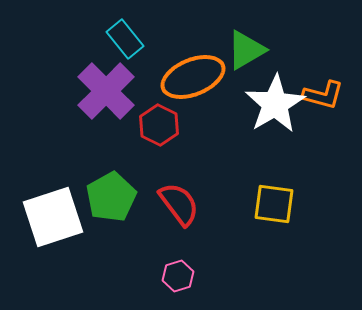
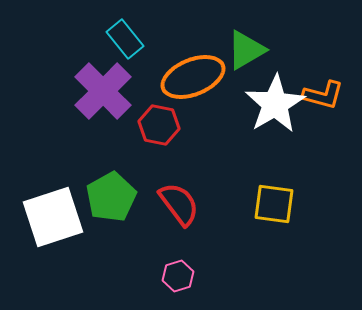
purple cross: moved 3 px left
red hexagon: rotated 15 degrees counterclockwise
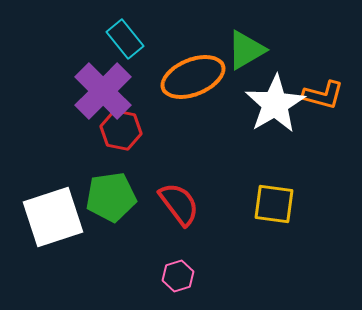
red hexagon: moved 38 px left, 5 px down
green pentagon: rotated 21 degrees clockwise
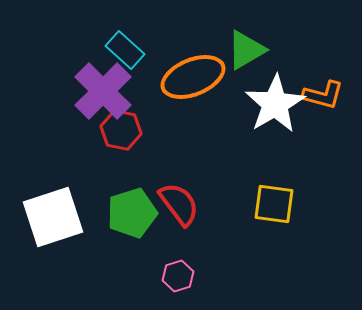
cyan rectangle: moved 11 px down; rotated 9 degrees counterclockwise
green pentagon: moved 21 px right, 16 px down; rotated 9 degrees counterclockwise
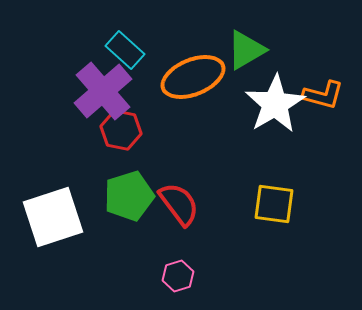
purple cross: rotated 4 degrees clockwise
green pentagon: moved 3 px left, 17 px up
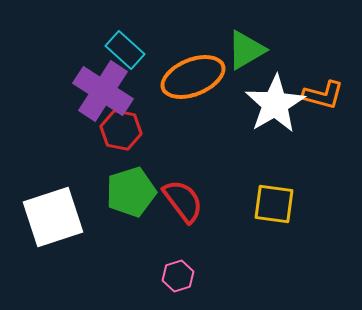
purple cross: rotated 16 degrees counterclockwise
green pentagon: moved 2 px right, 4 px up
red semicircle: moved 4 px right, 3 px up
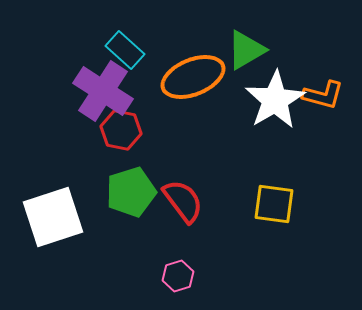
white star: moved 4 px up
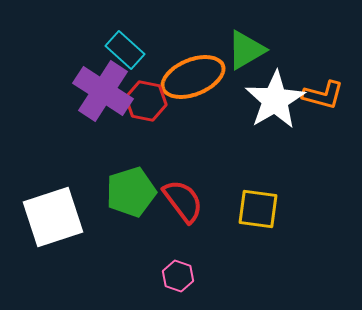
red hexagon: moved 25 px right, 29 px up
yellow square: moved 16 px left, 5 px down
pink hexagon: rotated 24 degrees counterclockwise
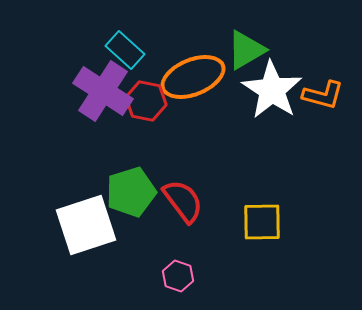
white star: moved 3 px left, 10 px up; rotated 8 degrees counterclockwise
yellow square: moved 4 px right, 13 px down; rotated 9 degrees counterclockwise
white square: moved 33 px right, 8 px down
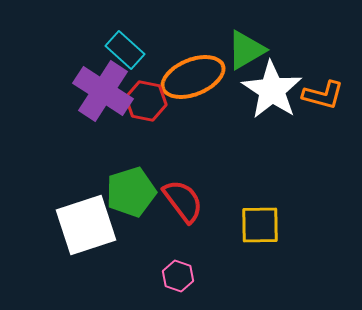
yellow square: moved 2 px left, 3 px down
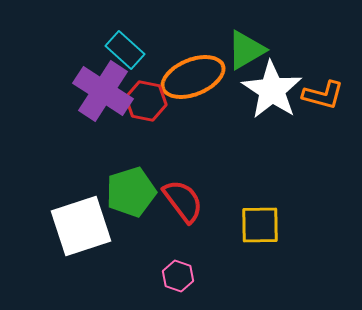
white square: moved 5 px left, 1 px down
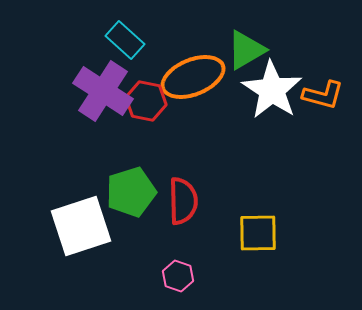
cyan rectangle: moved 10 px up
red semicircle: rotated 36 degrees clockwise
yellow square: moved 2 px left, 8 px down
